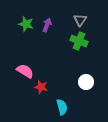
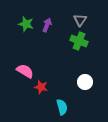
white circle: moved 1 px left
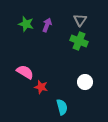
pink semicircle: moved 1 px down
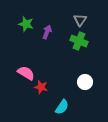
purple arrow: moved 7 px down
pink semicircle: moved 1 px right, 1 px down
cyan semicircle: rotated 49 degrees clockwise
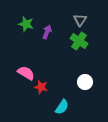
green cross: rotated 12 degrees clockwise
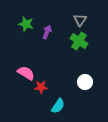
red star: rotated 16 degrees counterclockwise
cyan semicircle: moved 4 px left, 1 px up
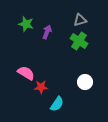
gray triangle: rotated 40 degrees clockwise
cyan semicircle: moved 1 px left, 2 px up
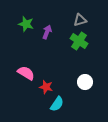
red star: moved 5 px right; rotated 16 degrees clockwise
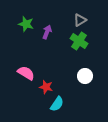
gray triangle: rotated 16 degrees counterclockwise
white circle: moved 6 px up
